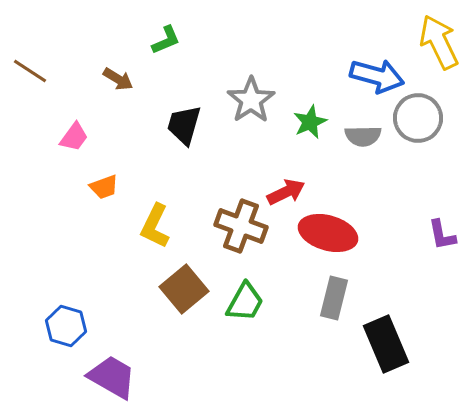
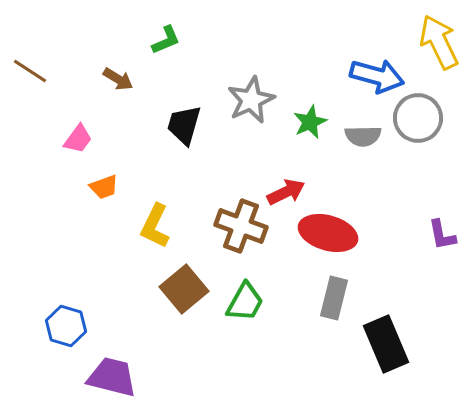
gray star: rotated 9 degrees clockwise
pink trapezoid: moved 4 px right, 2 px down
purple trapezoid: rotated 16 degrees counterclockwise
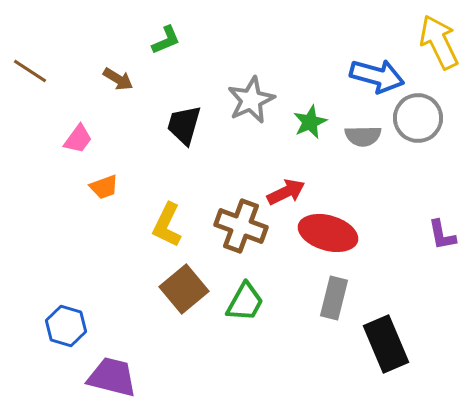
yellow L-shape: moved 12 px right, 1 px up
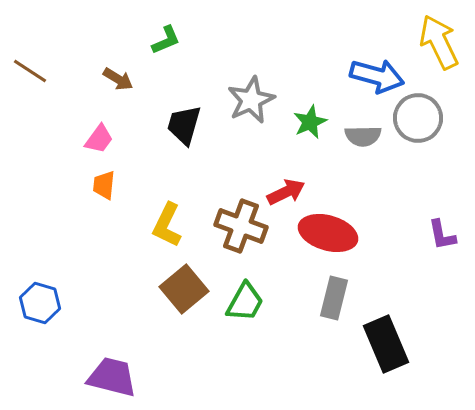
pink trapezoid: moved 21 px right
orange trapezoid: moved 2 px up; rotated 116 degrees clockwise
blue hexagon: moved 26 px left, 23 px up
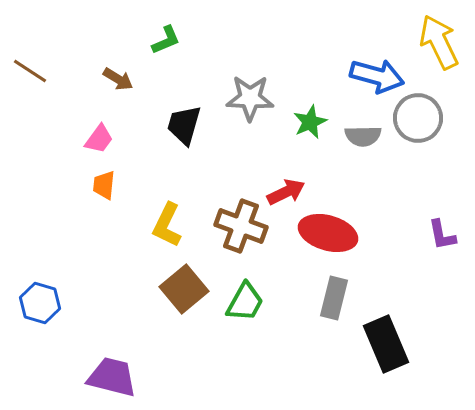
gray star: moved 1 px left, 2 px up; rotated 27 degrees clockwise
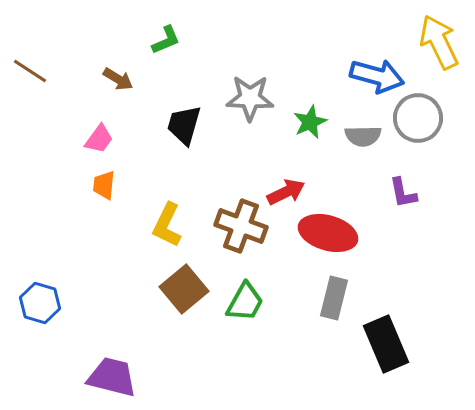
purple L-shape: moved 39 px left, 42 px up
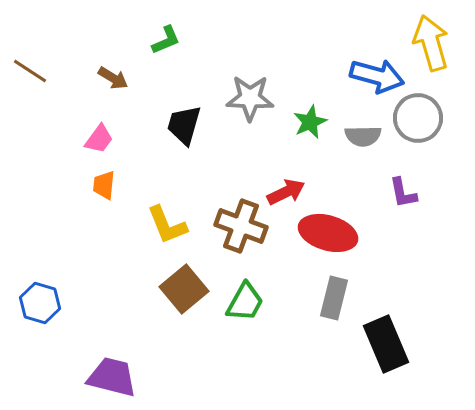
yellow arrow: moved 8 px left, 1 px down; rotated 10 degrees clockwise
brown arrow: moved 5 px left, 1 px up
yellow L-shape: rotated 48 degrees counterclockwise
